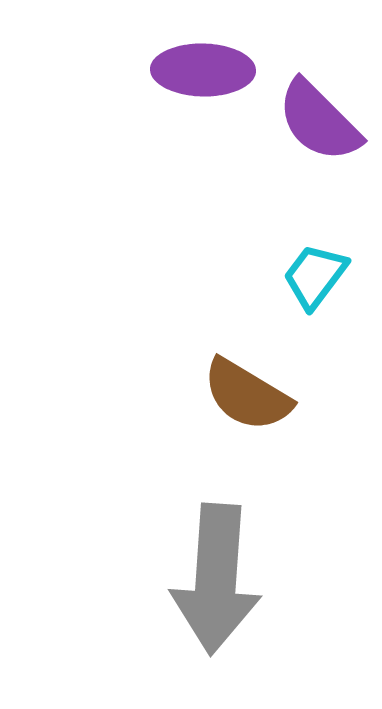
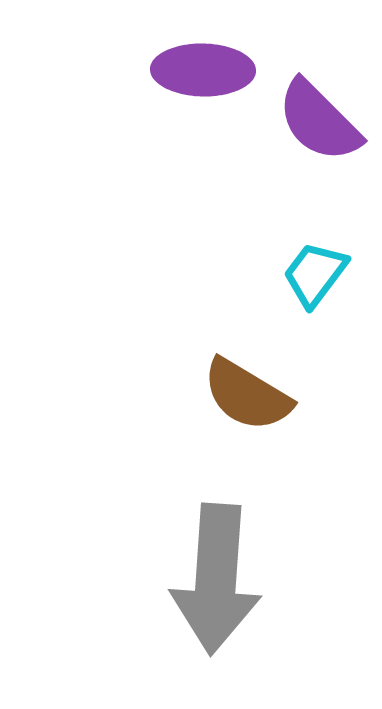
cyan trapezoid: moved 2 px up
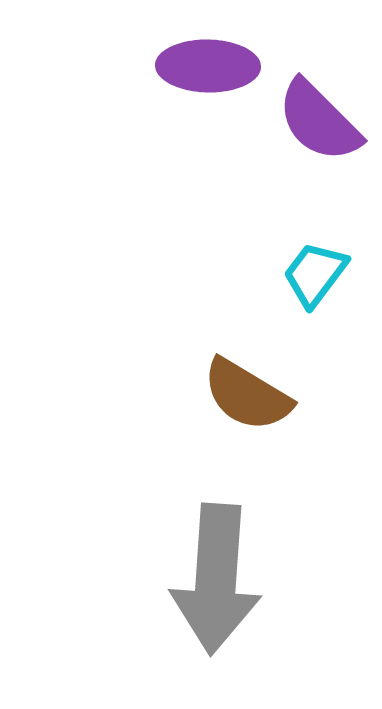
purple ellipse: moved 5 px right, 4 px up
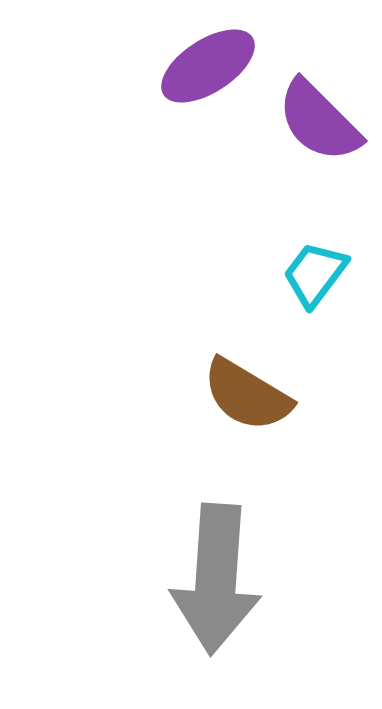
purple ellipse: rotated 34 degrees counterclockwise
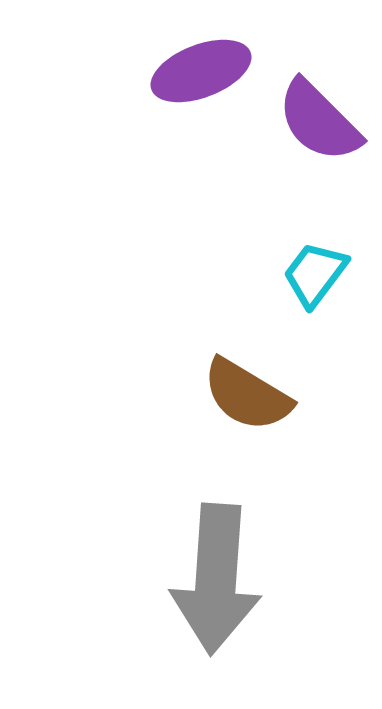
purple ellipse: moved 7 px left, 5 px down; rotated 12 degrees clockwise
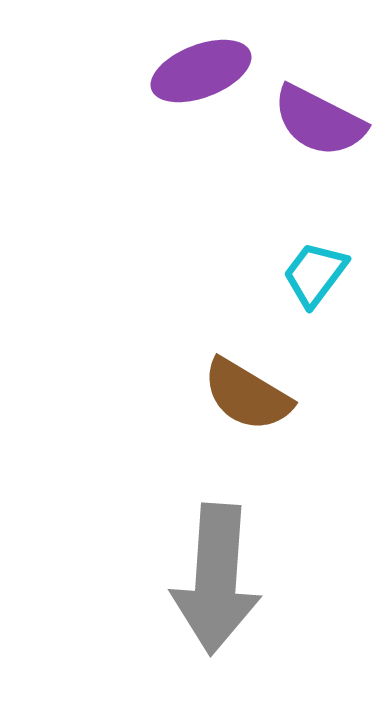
purple semicircle: rotated 18 degrees counterclockwise
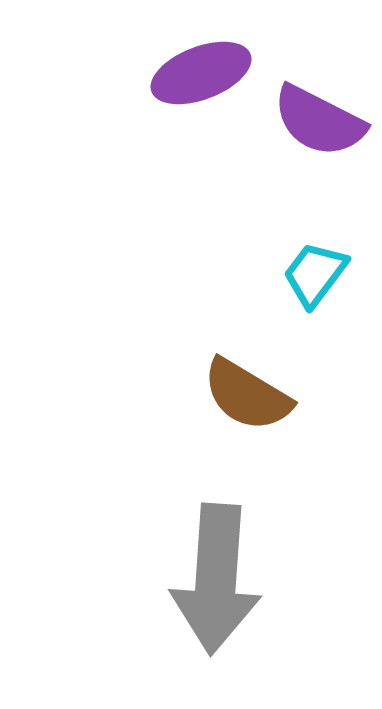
purple ellipse: moved 2 px down
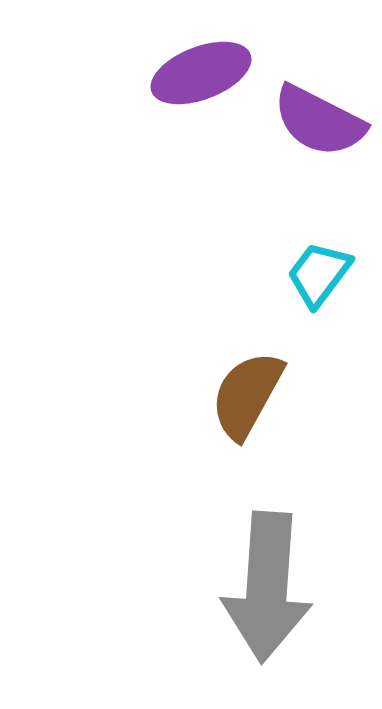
cyan trapezoid: moved 4 px right
brown semicircle: rotated 88 degrees clockwise
gray arrow: moved 51 px right, 8 px down
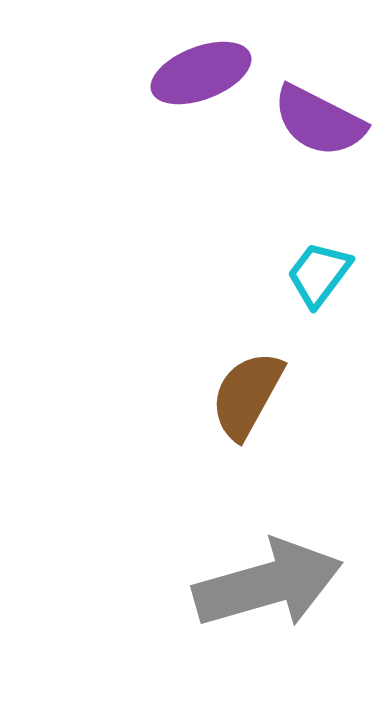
gray arrow: moved 1 px right, 3 px up; rotated 110 degrees counterclockwise
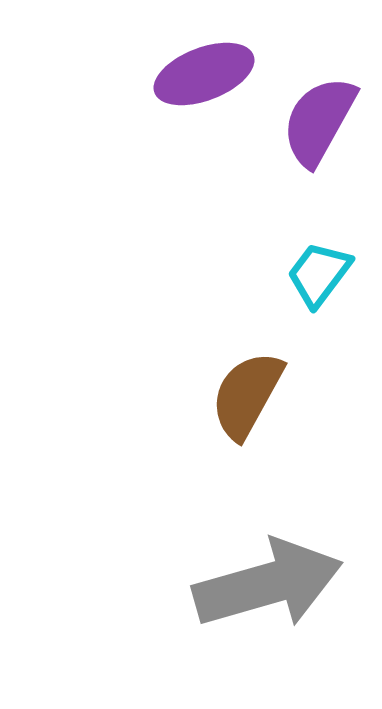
purple ellipse: moved 3 px right, 1 px down
purple semicircle: rotated 92 degrees clockwise
